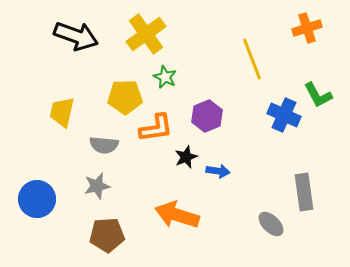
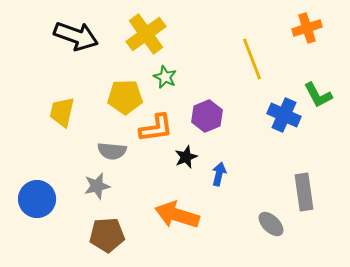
gray semicircle: moved 8 px right, 6 px down
blue arrow: moved 1 px right, 3 px down; rotated 85 degrees counterclockwise
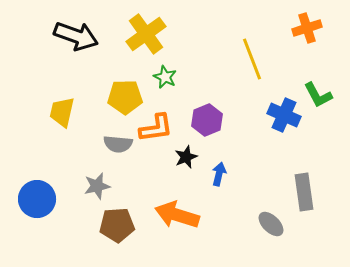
purple hexagon: moved 4 px down
gray semicircle: moved 6 px right, 7 px up
brown pentagon: moved 10 px right, 10 px up
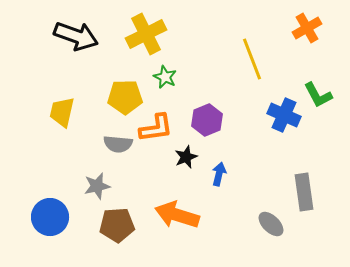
orange cross: rotated 12 degrees counterclockwise
yellow cross: rotated 9 degrees clockwise
blue circle: moved 13 px right, 18 px down
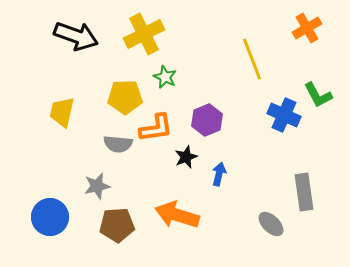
yellow cross: moved 2 px left
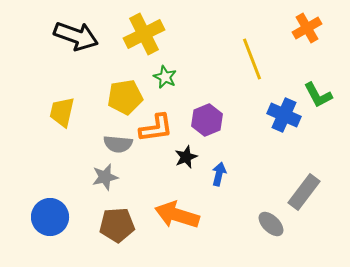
yellow pentagon: rotated 8 degrees counterclockwise
gray star: moved 8 px right, 9 px up
gray rectangle: rotated 45 degrees clockwise
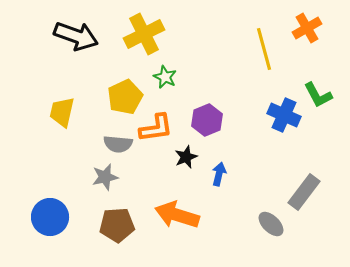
yellow line: moved 12 px right, 10 px up; rotated 6 degrees clockwise
yellow pentagon: rotated 16 degrees counterclockwise
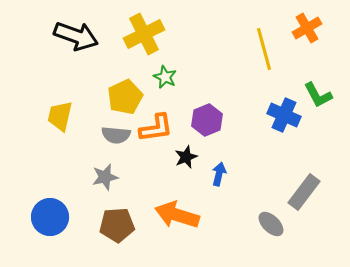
yellow trapezoid: moved 2 px left, 4 px down
gray semicircle: moved 2 px left, 9 px up
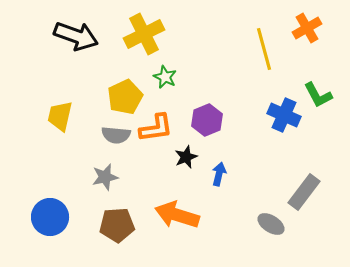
gray ellipse: rotated 12 degrees counterclockwise
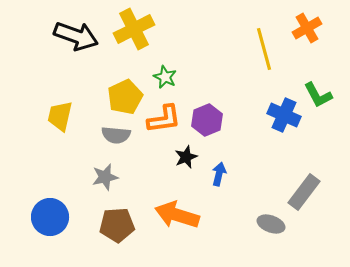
yellow cross: moved 10 px left, 5 px up
orange L-shape: moved 8 px right, 9 px up
gray ellipse: rotated 12 degrees counterclockwise
